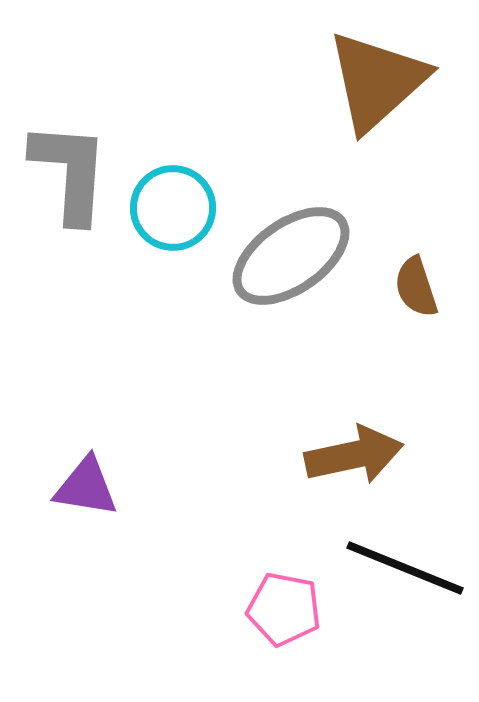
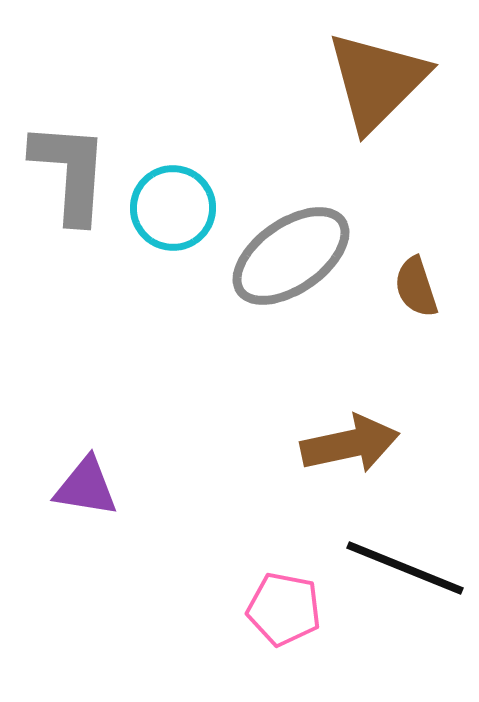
brown triangle: rotated 3 degrees counterclockwise
brown arrow: moved 4 px left, 11 px up
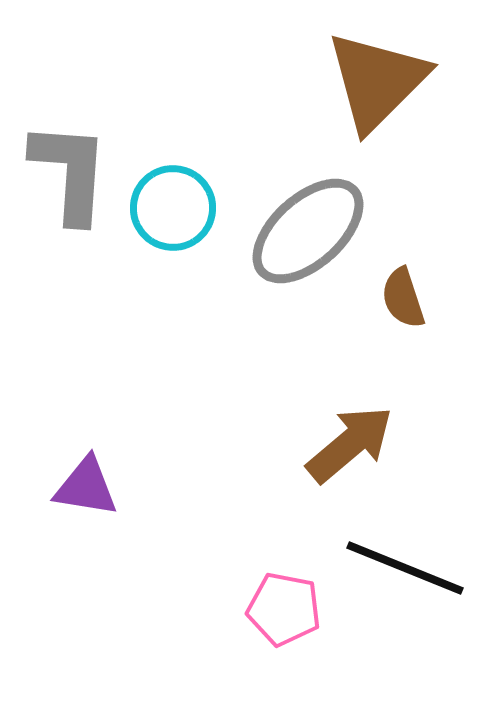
gray ellipse: moved 17 px right, 25 px up; rotated 7 degrees counterclockwise
brown semicircle: moved 13 px left, 11 px down
brown arrow: rotated 28 degrees counterclockwise
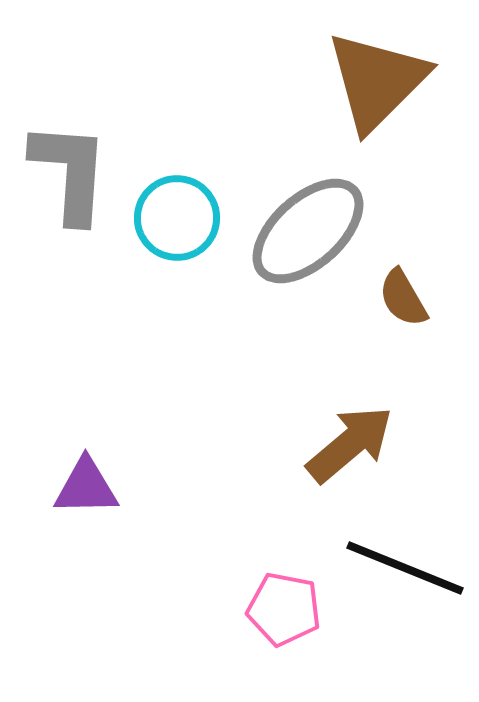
cyan circle: moved 4 px right, 10 px down
brown semicircle: rotated 12 degrees counterclockwise
purple triangle: rotated 10 degrees counterclockwise
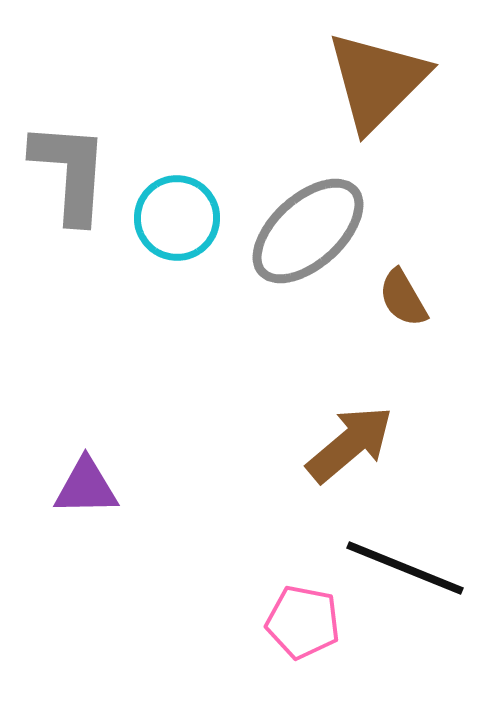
pink pentagon: moved 19 px right, 13 px down
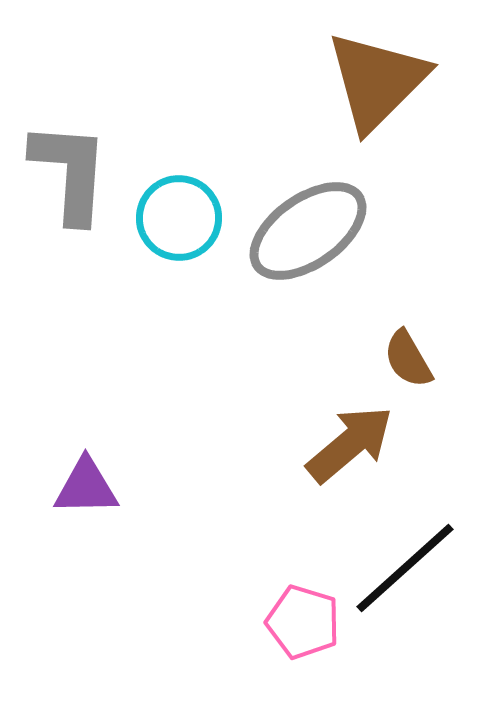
cyan circle: moved 2 px right
gray ellipse: rotated 7 degrees clockwise
brown semicircle: moved 5 px right, 61 px down
black line: rotated 64 degrees counterclockwise
pink pentagon: rotated 6 degrees clockwise
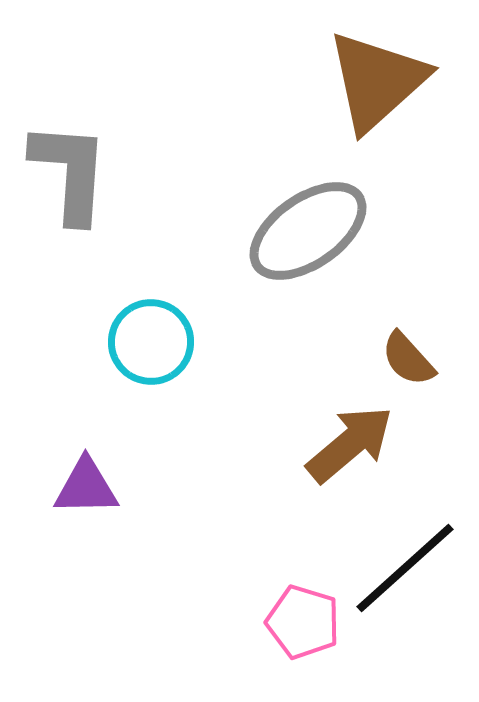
brown triangle: rotated 3 degrees clockwise
cyan circle: moved 28 px left, 124 px down
brown semicircle: rotated 12 degrees counterclockwise
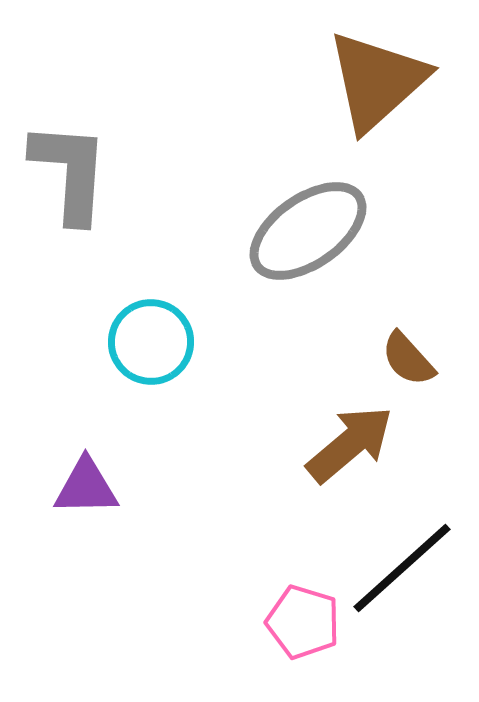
black line: moved 3 px left
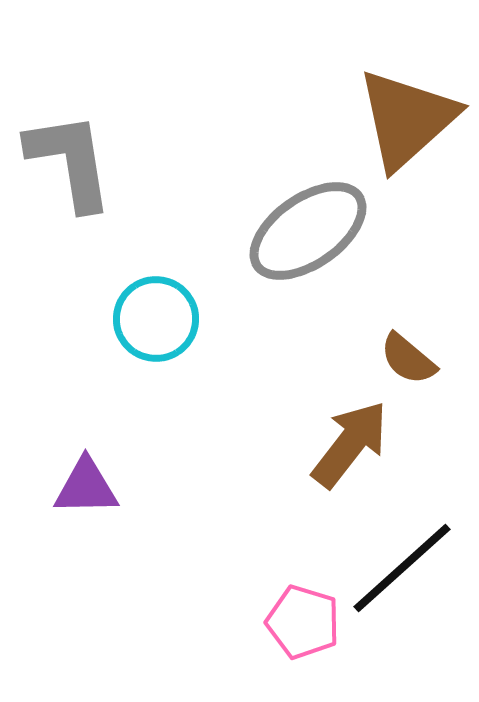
brown triangle: moved 30 px right, 38 px down
gray L-shape: moved 11 px up; rotated 13 degrees counterclockwise
cyan circle: moved 5 px right, 23 px up
brown semicircle: rotated 8 degrees counterclockwise
brown arrow: rotated 12 degrees counterclockwise
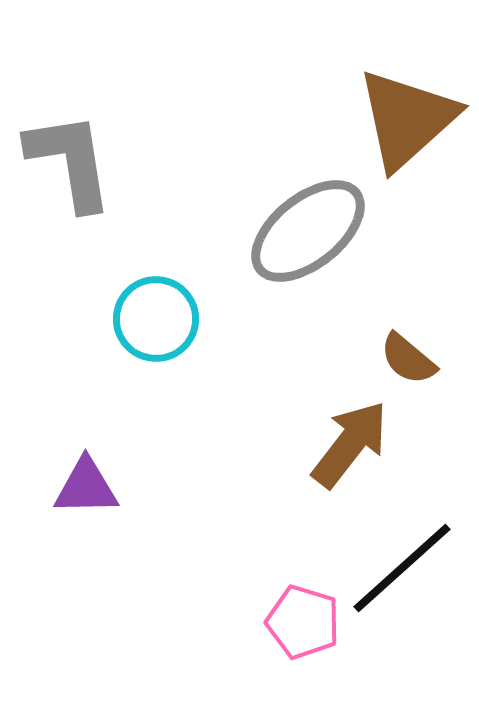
gray ellipse: rotated 4 degrees counterclockwise
